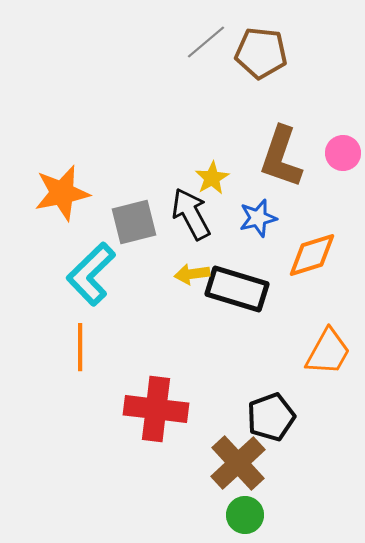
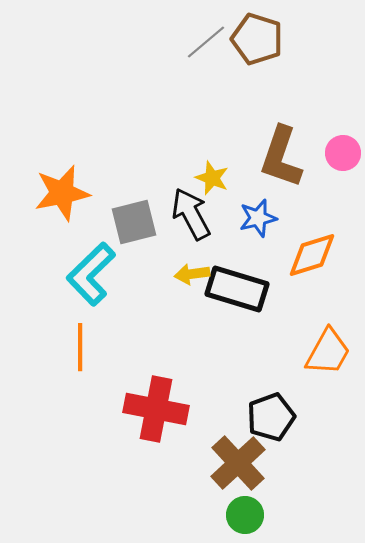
brown pentagon: moved 4 px left, 14 px up; rotated 12 degrees clockwise
yellow star: rotated 20 degrees counterclockwise
red cross: rotated 4 degrees clockwise
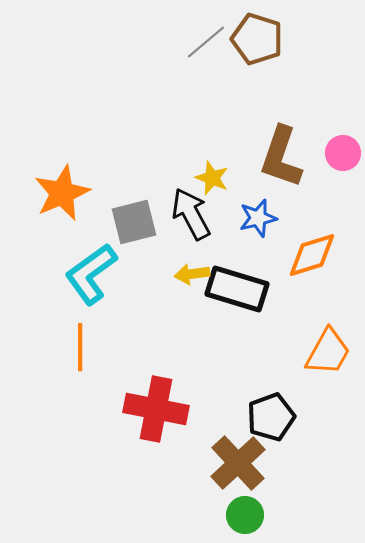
orange star: rotated 12 degrees counterclockwise
cyan L-shape: rotated 8 degrees clockwise
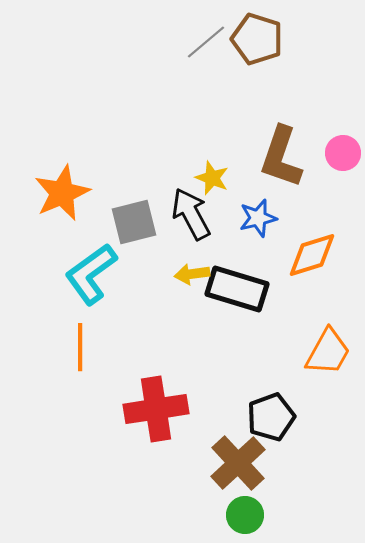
red cross: rotated 20 degrees counterclockwise
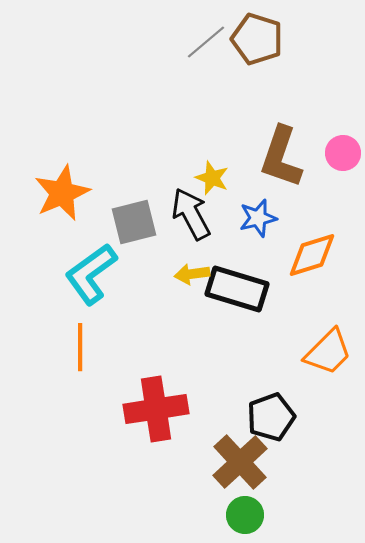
orange trapezoid: rotated 16 degrees clockwise
brown cross: moved 2 px right, 1 px up
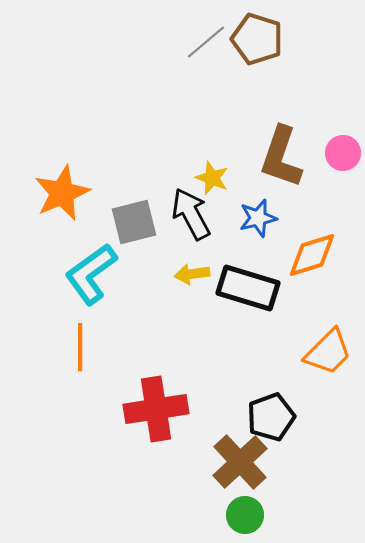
black rectangle: moved 11 px right, 1 px up
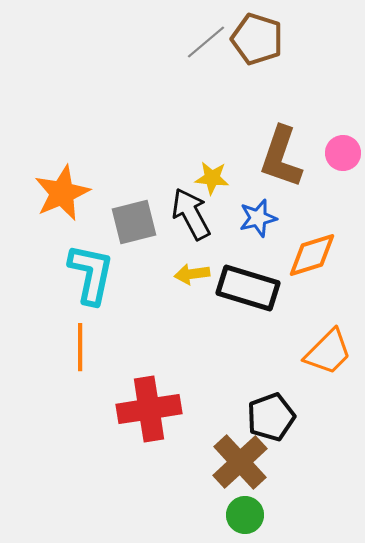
yellow star: rotated 16 degrees counterclockwise
cyan L-shape: rotated 138 degrees clockwise
red cross: moved 7 px left
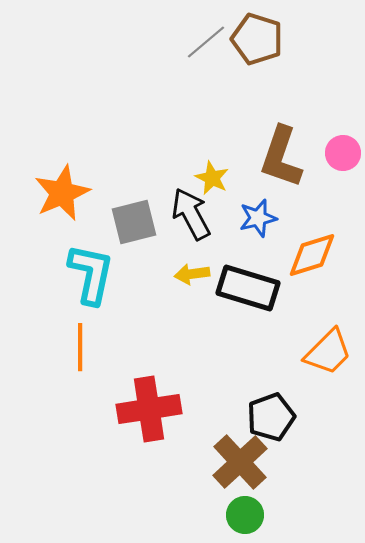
yellow star: rotated 20 degrees clockwise
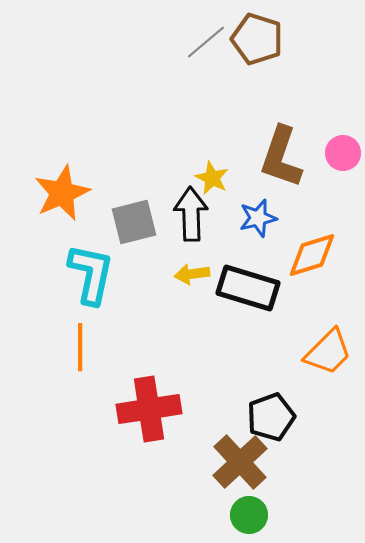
black arrow: rotated 26 degrees clockwise
green circle: moved 4 px right
